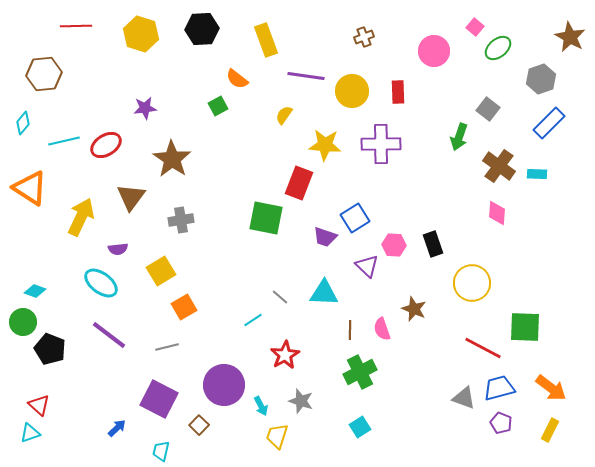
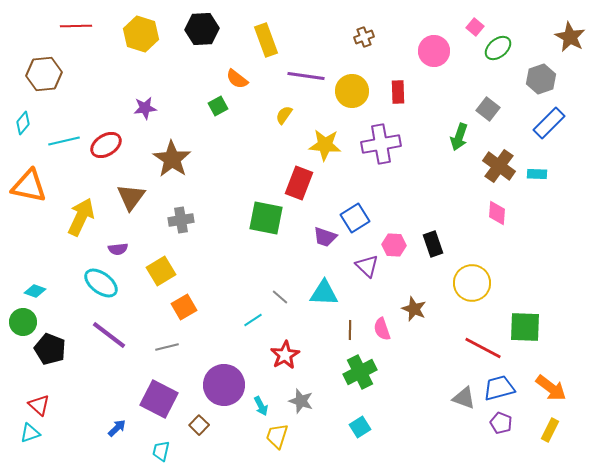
purple cross at (381, 144): rotated 9 degrees counterclockwise
orange triangle at (30, 188): moved 1 px left, 2 px up; rotated 21 degrees counterclockwise
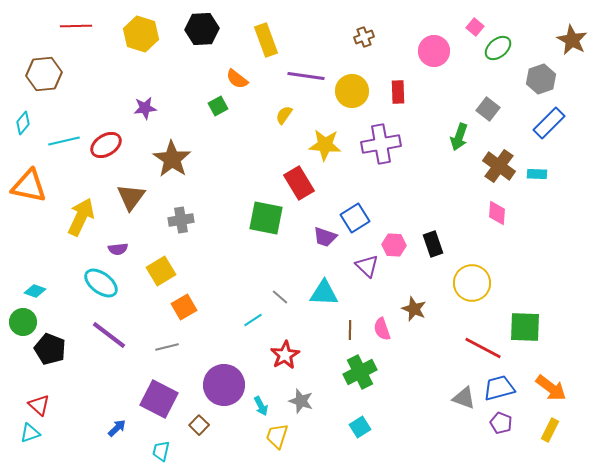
brown star at (570, 37): moved 2 px right, 3 px down
red rectangle at (299, 183): rotated 52 degrees counterclockwise
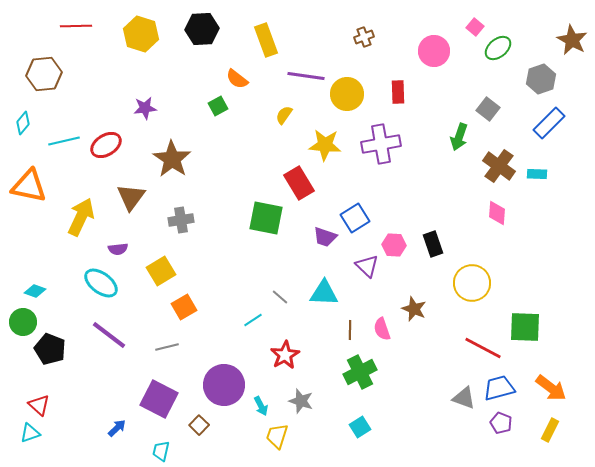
yellow circle at (352, 91): moved 5 px left, 3 px down
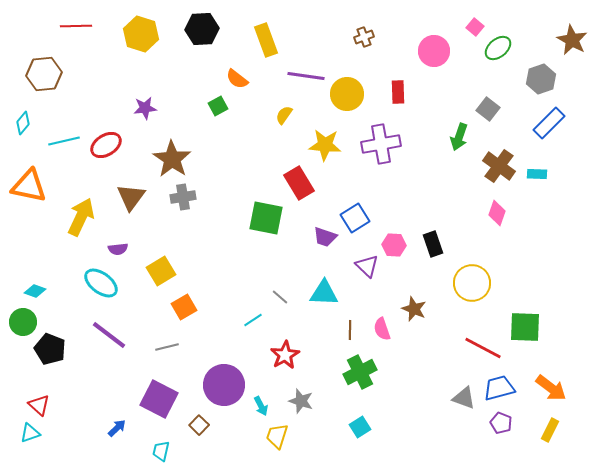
pink diamond at (497, 213): rotated 15 degrees clockwise
gray cross at (181, 220): moved 2 px right, 23 px up
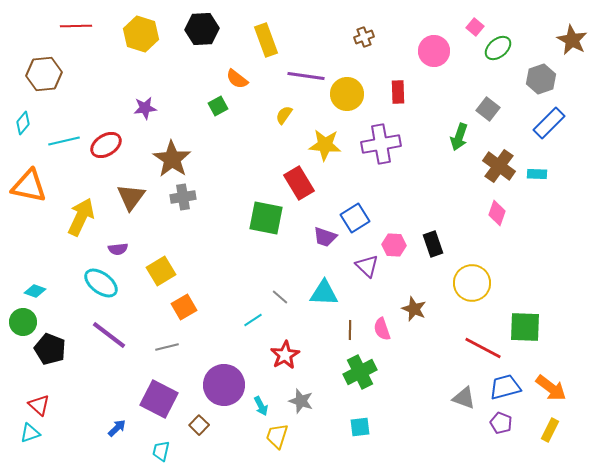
blue trapezoid at (499, 388): moved 6 px right, 1 px up
cyan square at (360, 427): rotated 25 degrees clockwise
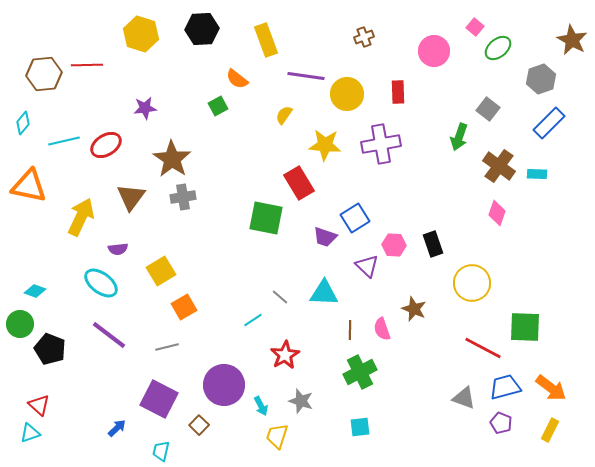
red line at (76, 26): moved 11 px right, 39 px down
green circle at (23, 322): moved 3 px left, 2 px down
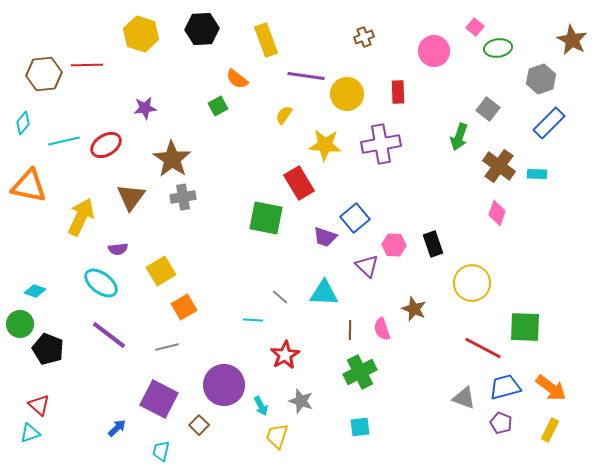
green ellipse at (498, 48): rotated 32 degrees clockwise
blue square at (355, 218): rotated 8 degrees counterclockwise
cyan line at (253, 320): rotated 36 degrees clockwise
black pentagon at (50, 349): moved 2 px left
